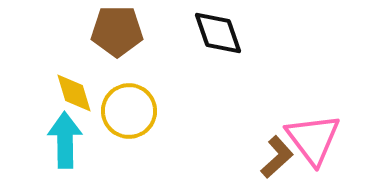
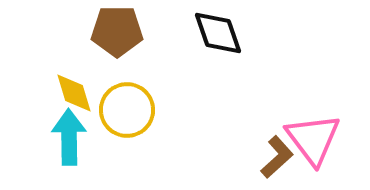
yellow circle: moved 2 px left, 1 px up
cyan arrow: moved 4 px right, 3 px up
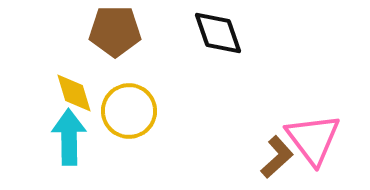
brown pentagon: moved 2 px left
yellow circle: moved 2 px right, 1 px down
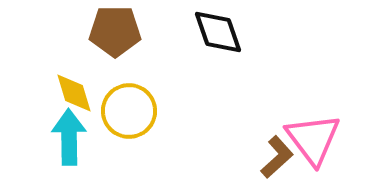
black diamond: moved 1 px up
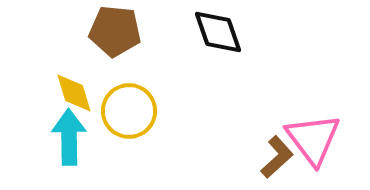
brown pentagon: rotated 6 degrees clockwise
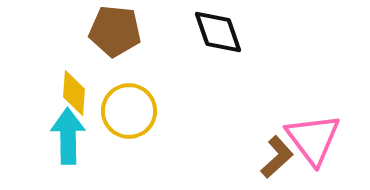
yellow diamond: rotated 21 degrees clockwise
cyan arrow: moved 1 px left, 1 px up
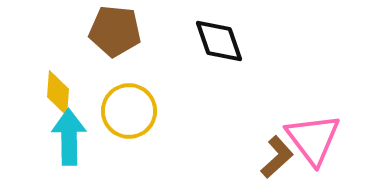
black diamond: moved 1 px right, 9 px down
yellow diamond: moved 16 px left
cyan arrow: moved 1 px right, 1 px down
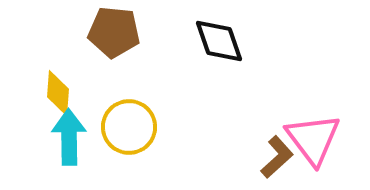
brown pentagon: moved 1 px left, 1 px down
yellow circle: moved 16 px down
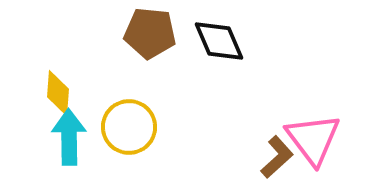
brown pentagon: moved 36 px right, 1 px down
black diamond: rotated 4 degrees counterclockwise
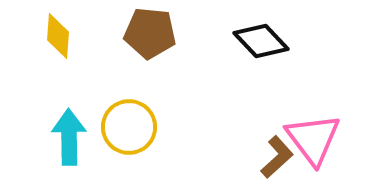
black diamond: moved 42 px right; rotated 20 degrees counterclockwise
yellow diamond: moved 57 px up
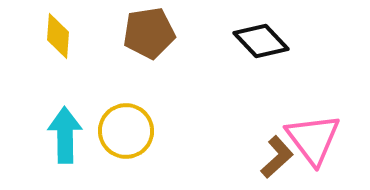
brown pentagon: moved 1 px left; rotated 15 degrees counterclockwise
yellow circle: moved 3 px left, 4 px down
cyan arrow: moved 4 px left, 2 px up
